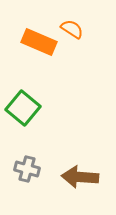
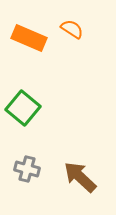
orange rectangle: moved 10 px left, 4 px up
brown arrow: rotated 39 degrees clockwise
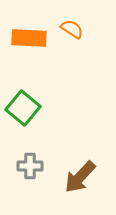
orange rectangle: rotated 20 degrees counterclockwise
gray cross: moved 3 px right, 3 px up; rotated 15 degrees counterclockwise
brown arrow: rotated 90 degrees counterclockwise
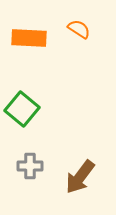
orange semicircle: moved 7 px right
green square: moved 1 px left, 1 px down
brown arrow: rotated 6 degrees counterclockwise
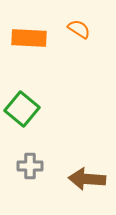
brown arrow: moved 7 px right, 2 px down; rotated 57 degrees clockwise
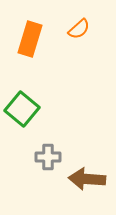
orange semicircle: rotated 105 degrees clockwise
orange rectangle: moved 1 px right, 1 px down; rotated 76 degrees counterclockwise
gray cross: moved 18 px right, 9 px up
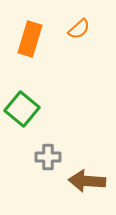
brown arrow: moved 2 px down
